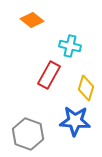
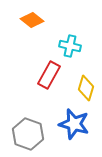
blue star: moved 1 px left, 3 px down; rotated 12 degrees clockwise
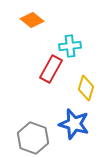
cyan cross: rotated 20 degrees counterclockwise
red rectangle: moved 2 px right, 6 px up
gray hexagon: moved 5 px right, 4 px down
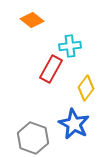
yellow diamond: rotated 20 degrees clockwise
blue star: rotated 12 degrees clockwise
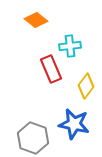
orange diamond: moved 4 px right
red rectangle: rotated 52 degrees counterclockwise
yellow diamond: moved 2 px up
blue star: rotated 16 degrees counterclockwise
